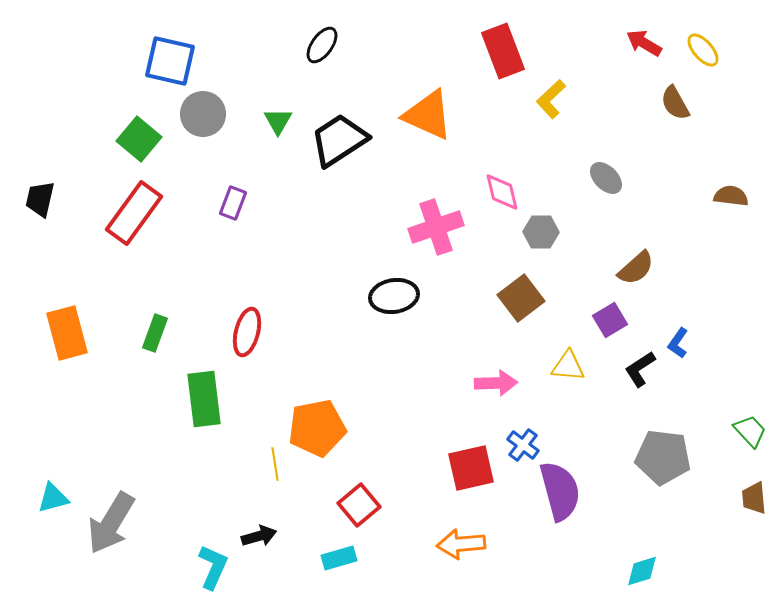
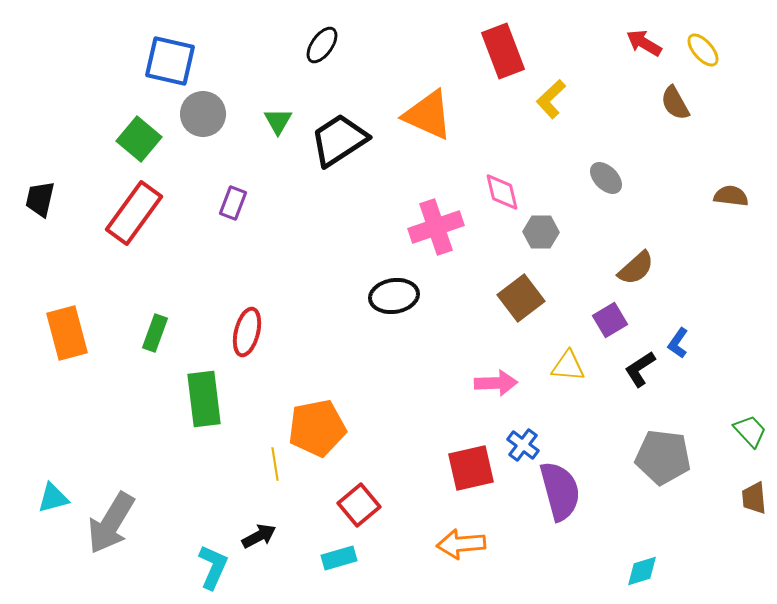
black arrow at (259, 536): rotated 12 degrees counterclockwise
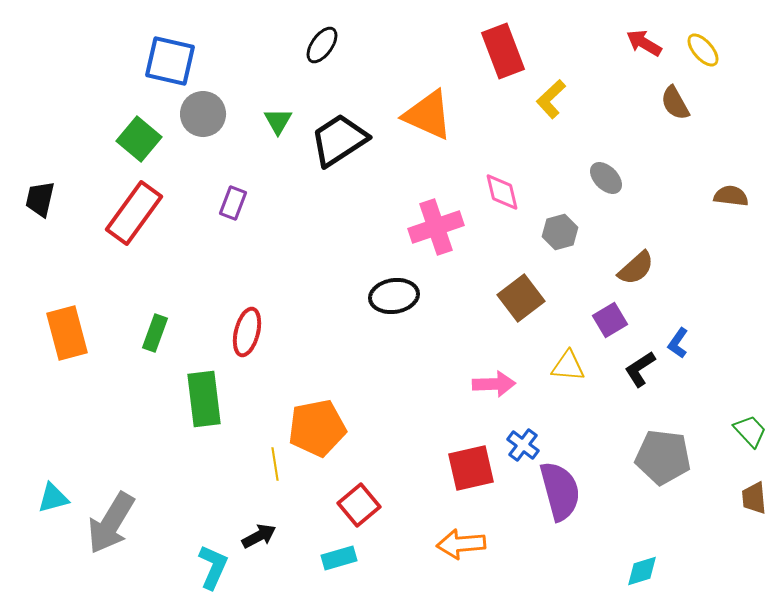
gray hexagon at (541, 232): moved 19 px right; rotated 16 degrees counterclockwise
pink arrow at (496, 383): moved 2 px left, 1 px down
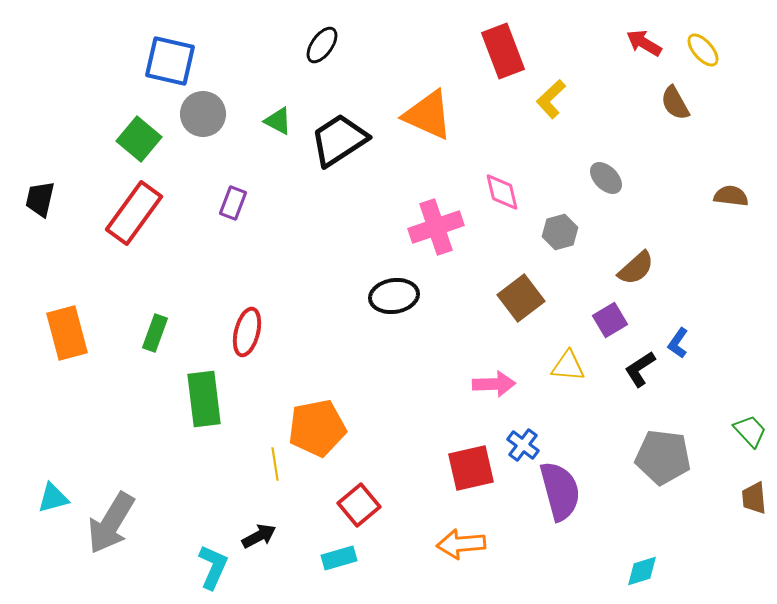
green triangle at (278, 121): rotated 32 degrees counterclockwise
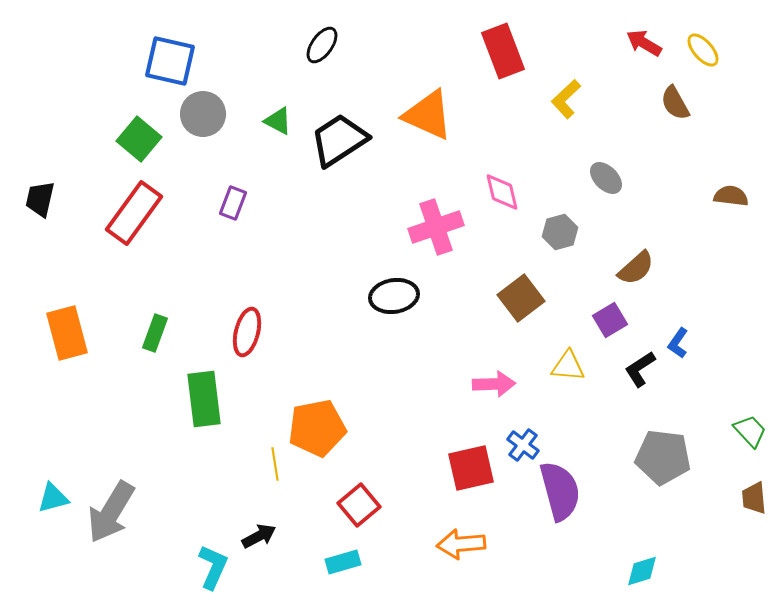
yellow L-shape at (551, 99): moved 15 px right
gray arrow at (111, 523): moved 11 px up
cyan rectangle at (339, 558): moved 4 px right, 4 px down
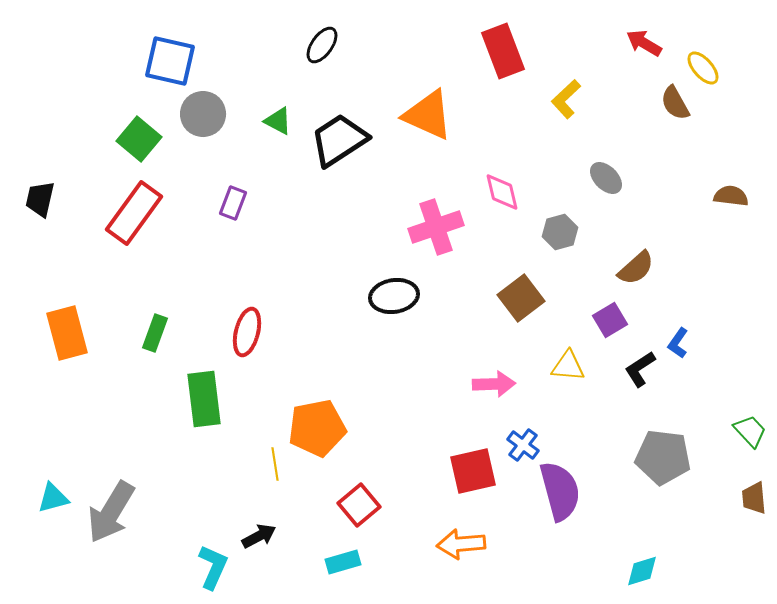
yellow ellipse at (703, 50): moved 18 px down
red square at (471, 468): moved 2 px right, 3 px down
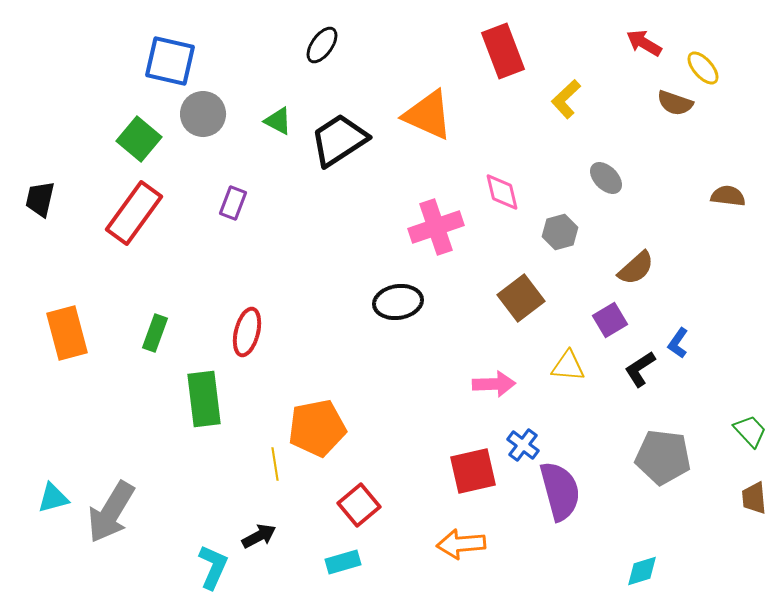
brown semicircle at (675, 103): rotated 42 degrees counterclockwise
brown semicircle at (731, 196): moved 3 px left
black ellipse at (394, 296): moved 4 px right, 6 px down
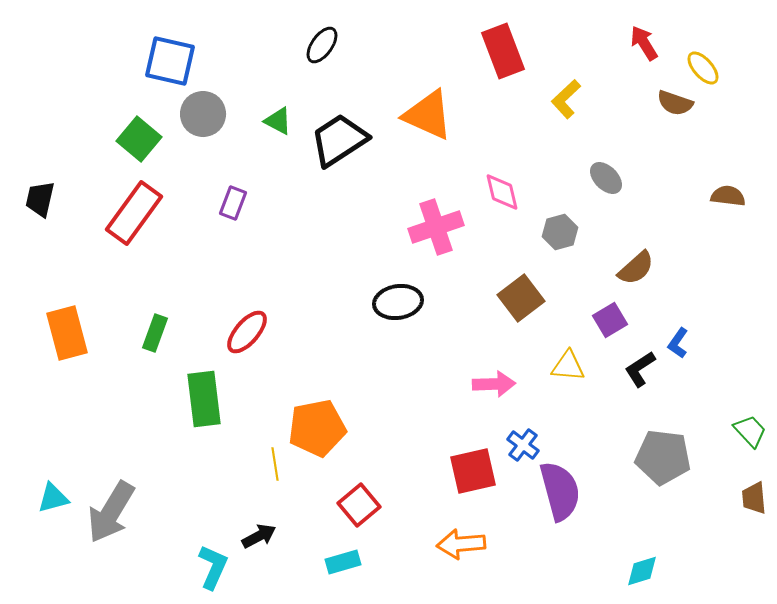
red arrow at (644, 43): rotated 27 degrees clockwise
red ellipse at (247, 332): rotated 27 degrees clockwise
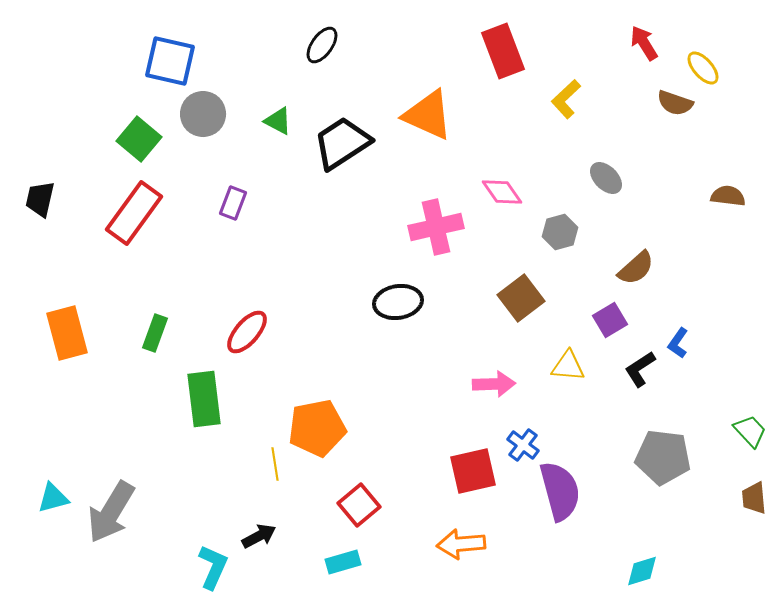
black trapezoid at (339, 140): moved 3 px right, 3 px down
pink diamond at (502, 192): rotated 21 degrees counterclockwise
pink cross at (436, 227): rotated 6 degrees clockwise
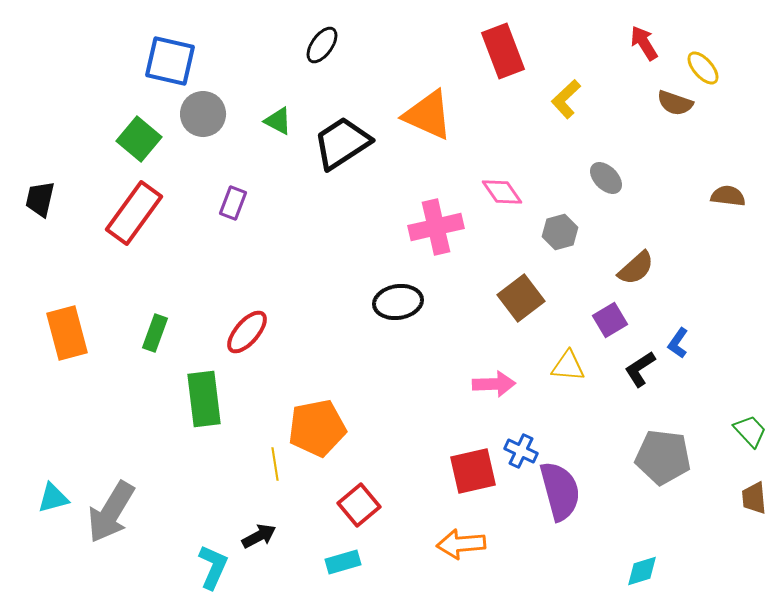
blue cross at (523, 445): moved 2 px left, 6 px down; rotated 12 degrees counterclockwise
